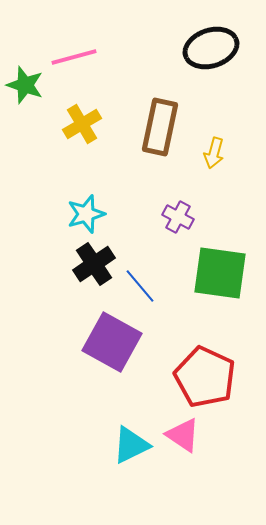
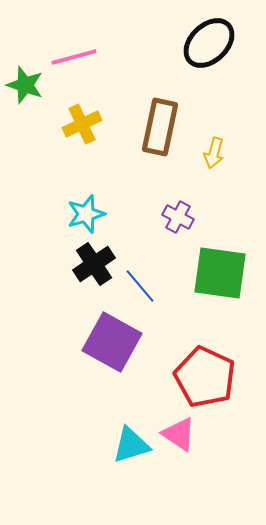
black ellipse: moved 2 px left, 5 px up; rotated 26 degrees counterclockwise
yellow cross: rotated 6 degrees clockwise
pink triangle: moved 4 px left, 1 px up
cyan triangle: rotated 9 degrees clockwise
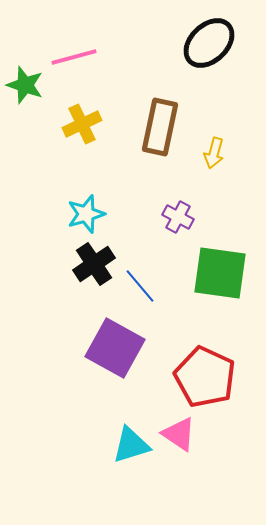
purple square: moved 3 px right, 6 px down
